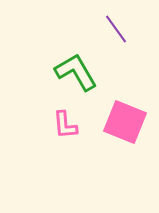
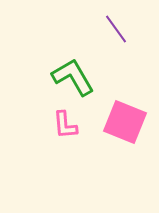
green L-shape: moved 3 px left, 5 px down
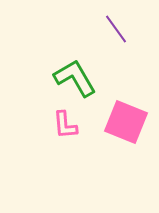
green L-shape: moved 2 px right, 1 px down
pink square: moved 1 px right
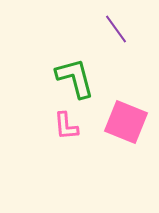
green L-shape: rotated 15 degrees clockwise
pink L-shape: moved 1 px right, 1 px down
